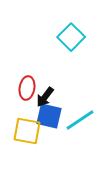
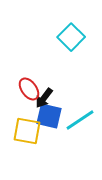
red ellipse: moved 2 px right, 1 px down; rotated 45 degrees counterclockwise
black arrow: moved 1 px left, 1 px down
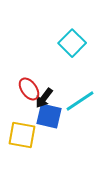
cyan square: moved 1 px right, 6 px down
cyan line: moved 19 px up
yellow square: moved 5 px left, 4 px down
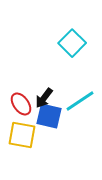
red ellipse: moved 8 px left, 15 px down
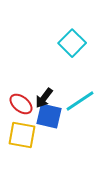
red ellipse: rotated 15 degrees counterclockwise
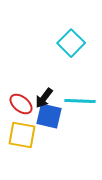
cyan square: moved 1 px left
cyan line: rotated 36 degrees clockwise
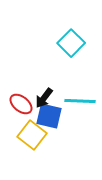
yellow square: moved 10 px right; rotated 28 degrees clockwise
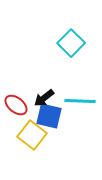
black arrow: rotated 15 degrees clockwise
red ellipse: moved 5 px left, 1 px down
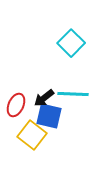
cyan line: moved 7 px left, 7 px up
red ellipse: rotated 75 degrees clockwise
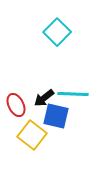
cyan square: moved 14 px left, 11 px up
red ellipse: rotated 50 degrees counterclockwise
blue square: moved 7 px right
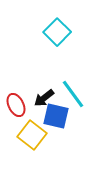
cyan line: rotated 52 degrees clockwise
